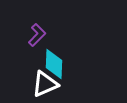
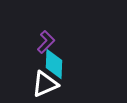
purple L-shape: moved 9 px right, 7 px down
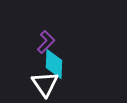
white triangle: rotated 40 degrees counterclockwise
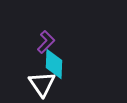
white triangle: moved 3 px left
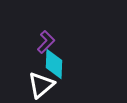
white triangle: moved 1 px left, 1 px down; rotated 24 degrees clockwise
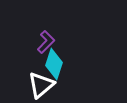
cyan diamond: rotated 16 degrees clockwise
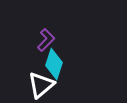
purple L-shape: moved 2 px up
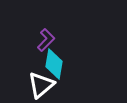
cyan diamond: rotated 8 degrees counterclockwise
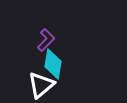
cyan diamond: moved 1 px left
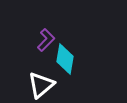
cyan diamond: moved 12 px right, 5 px up
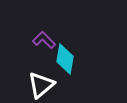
purple L-shape: moved 2 px left; rotated 90 degrees counterclockwise
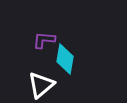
purple L-shape: rotated 40 degrees counterclockwise
